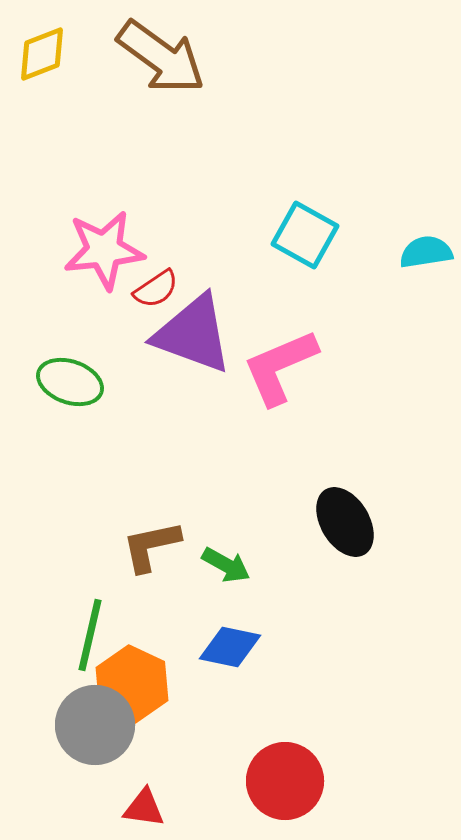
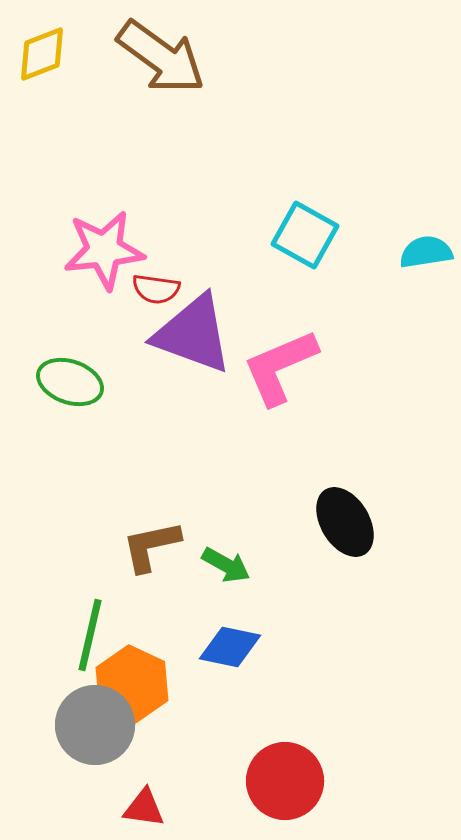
red semicircle: rotated 42 degrees clockwise
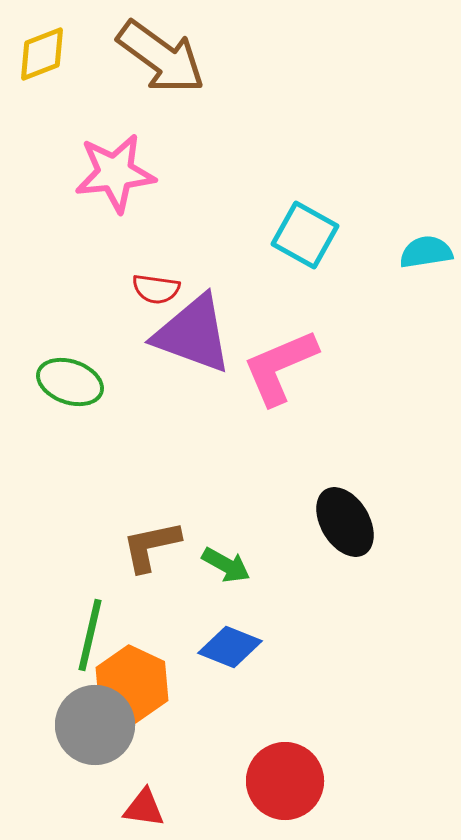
pink star: moved 11 px right, 77 px up
blue diamond: rotated 10 degrees clockwise
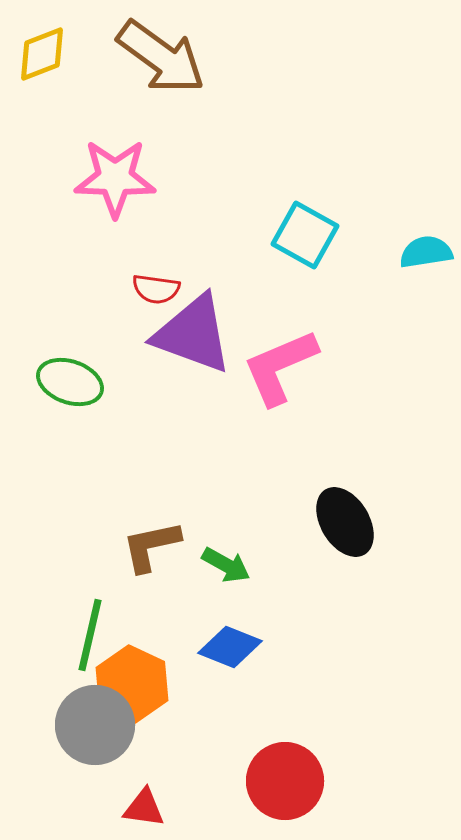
pink star: moved 5 px down; rotated 8 degrees clockwise
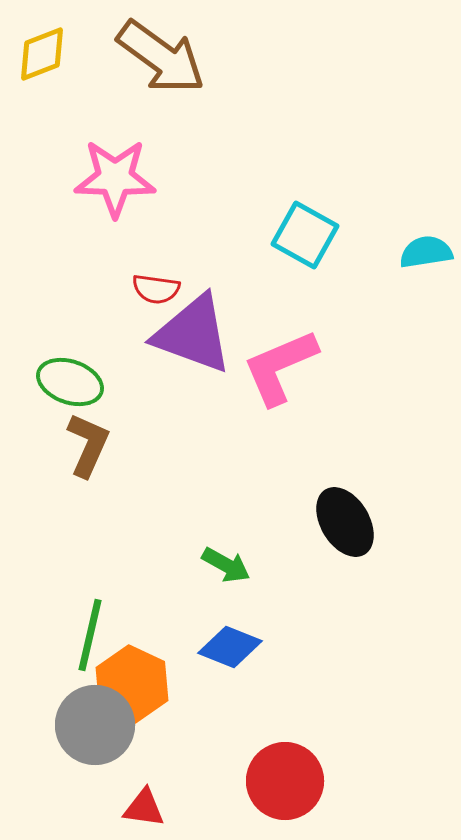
brown L-shape: moved 63 px left, 101 px up; rotated 126 degrees clockwise
